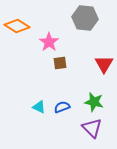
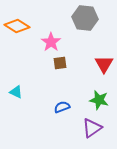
pink star: moved 2 px right
green star: moved 5 px right, 2 px up
cyan triangle: moved 23 px left, 15 px up
purple triangle: rotated 40 degrees clockwise
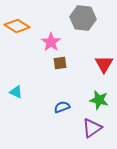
gray hexagon: moved 2 px left
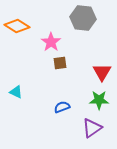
red triangle: moved 2 px left, 8 px down
green star: rotated 12 degrees counterclockwise
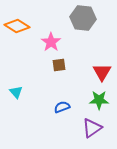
brown square: moved 1 px left, 2 px down
cyan triangle: rotated 24 degrees clockwise
